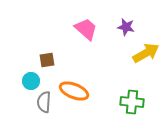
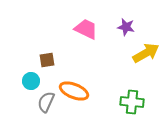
pink trapezoid: rotated 15 degrees counterclockwise
gray semicircle: moved 2 px right; rotated 20 degrees clockwise
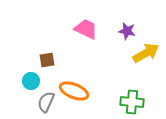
purple star: moved 1 px right, 4 px down
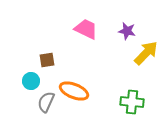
yellow arrow: rotated 16 degrees counterclockwise
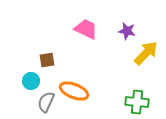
green cross: moved 5 px right
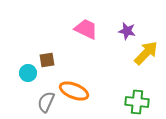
cyan circle: moved 3 px left, 8 px up
